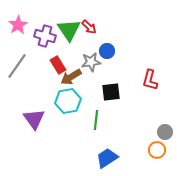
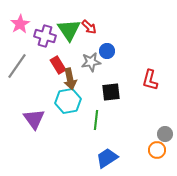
pink star: moved 2 px right, 1 px up
brown arrow: moved 1 px left, 2 px down; rotated 70 degrees counterclockwise
gray circle: moved 2 px down
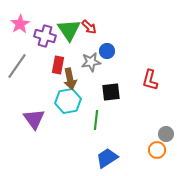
red rectangle: rotated 42 degrees clockwise
gray circle: moved 1 px right
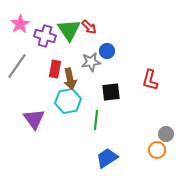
red rectangle: moved 3 px left, 4 px down
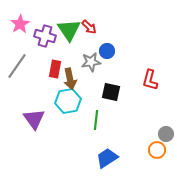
black square: rotated 18 degrees clockwise
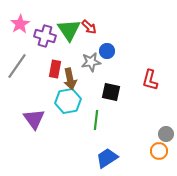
orange circle: moved 2 px right, 1 px down
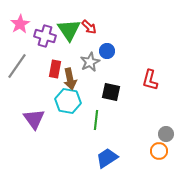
gray star: moved 1 px left; rotated 18 degrees counterclockwise
cyan hexagon: rotated 20 degrees clockwise
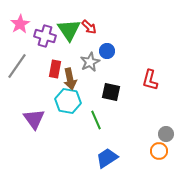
green line: rotated 30 degrees counterclockwise
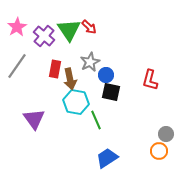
pink star: moved 3 px left, 3 px down
purple cross: moved 1 px left; rotated 25 degrees clockwise
blue circle: moved 1 px left, 24 px down
cyan hexagon: moved 8 px right, 1 px down
